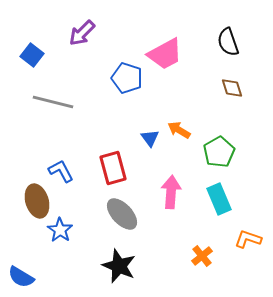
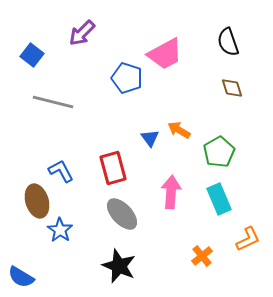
orange L-shape: rotated 136 degrees clockwise
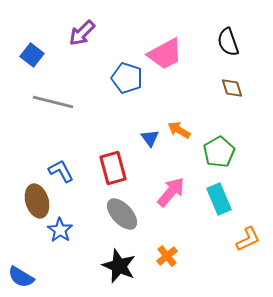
pink arrow: rotated 36 degrees clockwise
orange cross: moved 35 px left
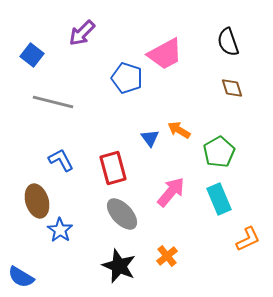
blue L-shape: moved 11 px up
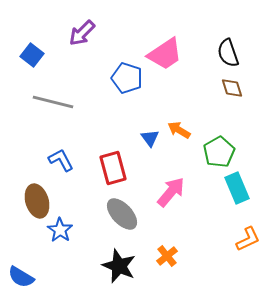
black semicircle: moved 11 px down
pink trapezoid: rotated 6 degrees counterclockwise
cyan rectangle: moved 18 px right, 11 px up
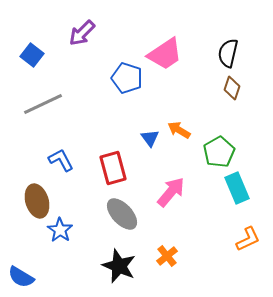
black semicircle: rotated 32 degrees clockwise
brown diamond: rotated 35 degrees clockwise
gray line: moved 10 px left, 2 px down; rotated 39 degrees counterclockwise
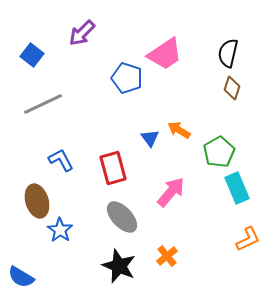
gray ellipse: moved 3 px down
